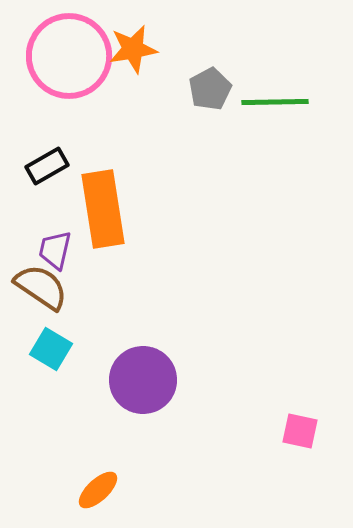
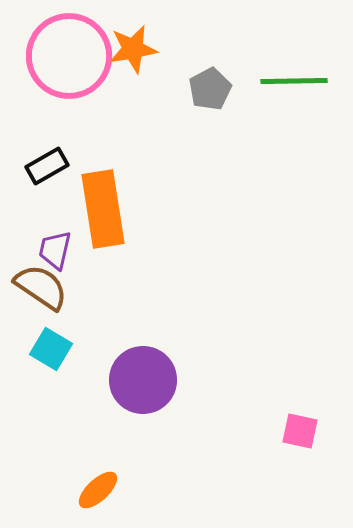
green line: moved 19 px right, 21 px up
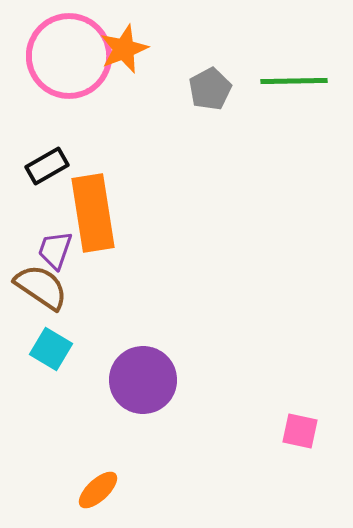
orange star: moved 9 px left; rotated 12 degrees counterclockwise
orange rectangle: moved 10 px left, 4 px down
purple trapezoid: rotated 6 degrees clockwise
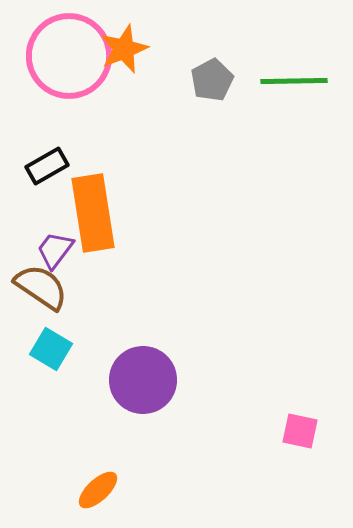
gray pentagon: moved 2 px right, 9 px up
purple trapezoid: rotated 18 degrees clockwise
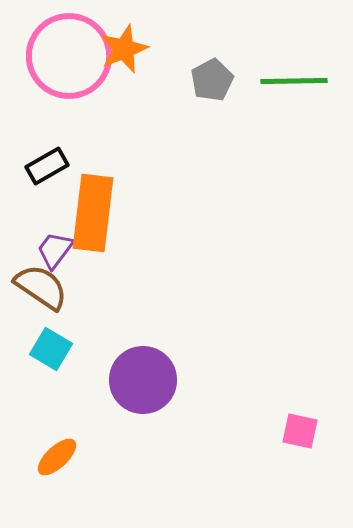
orange rectangle: rotated 16 degrees clockwise
orange ellipse: moved 41 px left, 33 px up
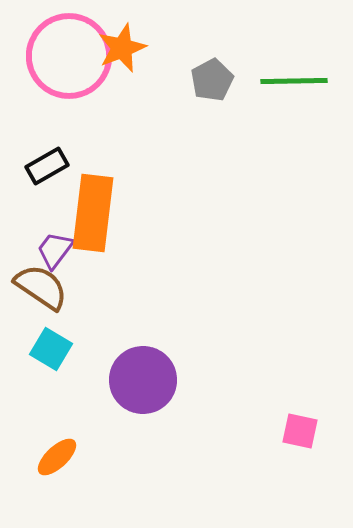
orange star: moved 2 px left, 1 px up
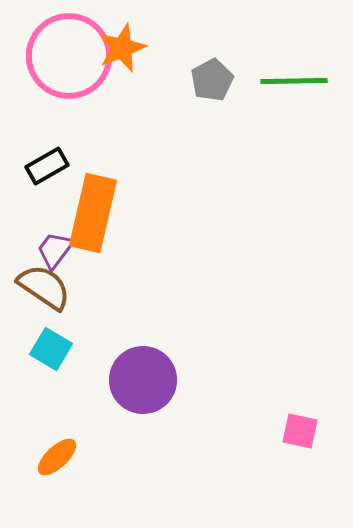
orange rectangle: rotated 6 degrees clockwise
brown semicircle: moved 3 px right
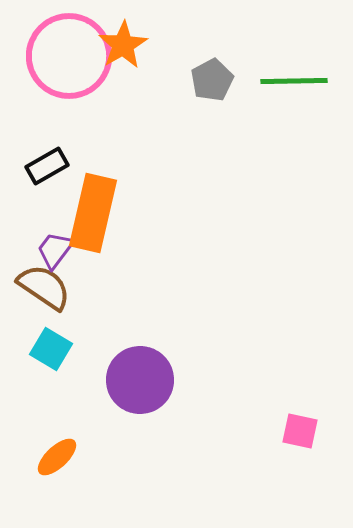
orange star: moved 1 px right, 3 px up; rotated 9 degrees counterclockwise
purple circle: moved 3 px left
